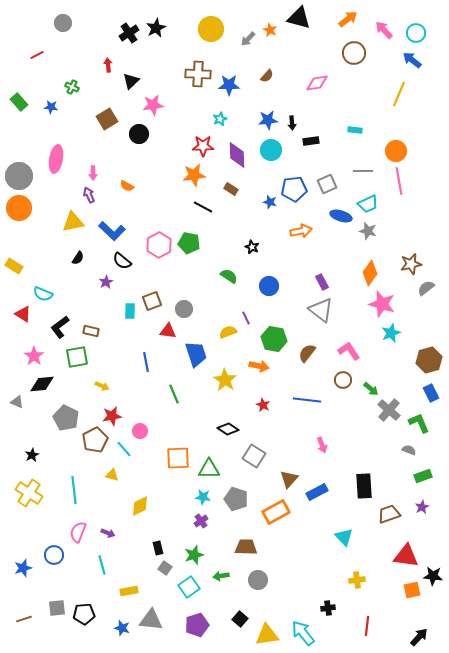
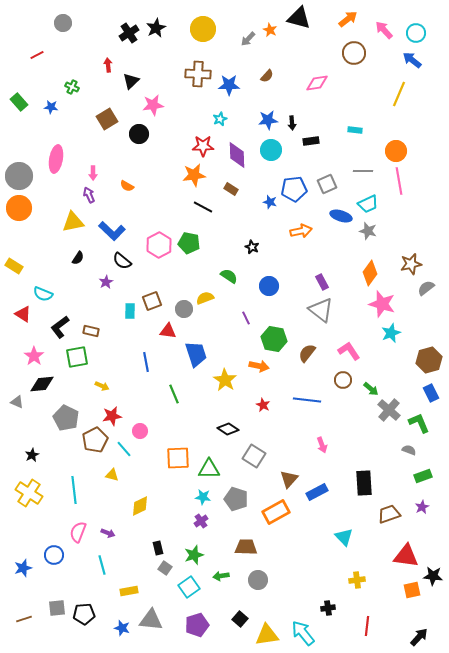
yellow circle at (211, 29): moved 8 px left
yellow semicircle at (228, 332): moved 23 px left, 34 px up
black rectangle at (364, 486): moved 3 px up
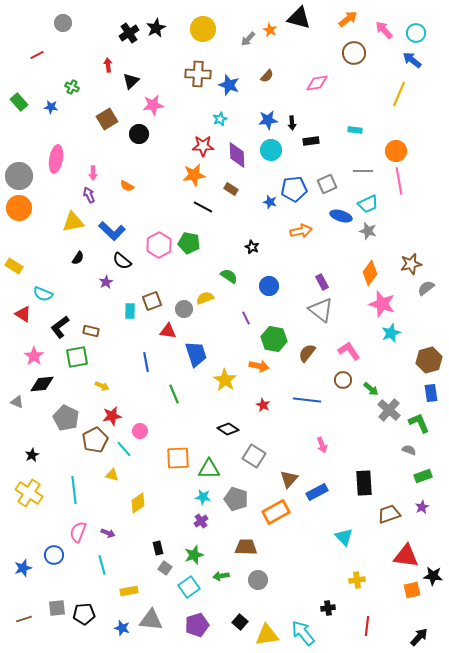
blue star at (229, 85): rotated 20 degrees clockwise
blue rectangle at (431, 393): rotated 18 degrees clockwise
yellow diamond at (140, 506): moved 2 px left, 3 px up; rotated 10 degrees counterclockwise
black square at (240, 619): moved 3 px down
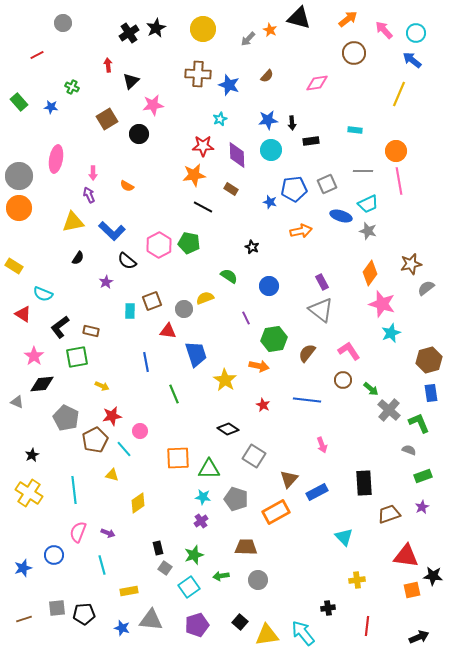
black semicircle at (122, 261): moved 5 px right
green hexagon at (274, 339): rotated 20 degrees counterclockwise
black arrow at (419, 637): rotated 24 degrees clockwise
